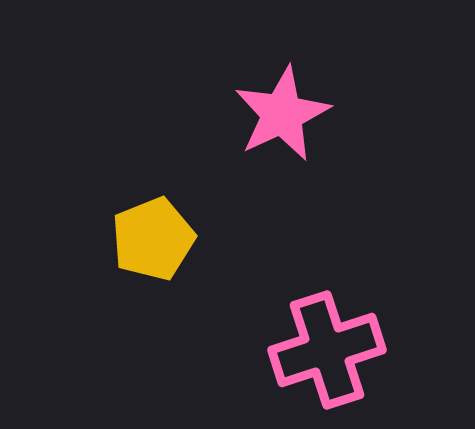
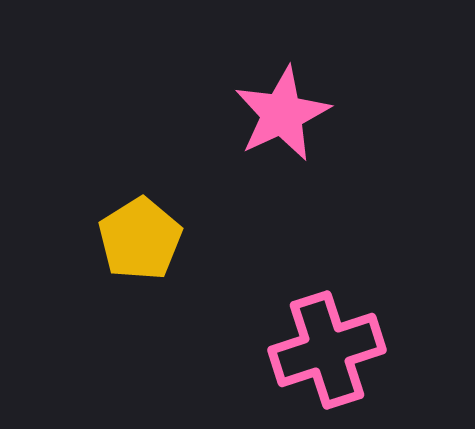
yellow pentagon: moved 13 px left; rotated 10 degrees counterclockwise
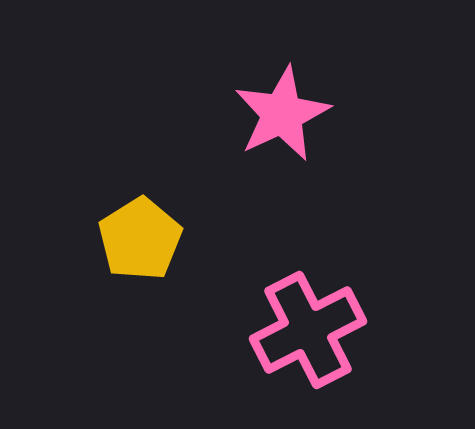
pink cross: moved 19 px left, 20 px up; rotated 9 degrees counterclockwise
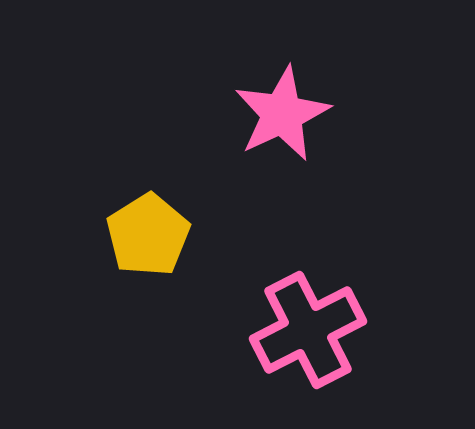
yellow pentagon: moved 8 px right, 4 px up
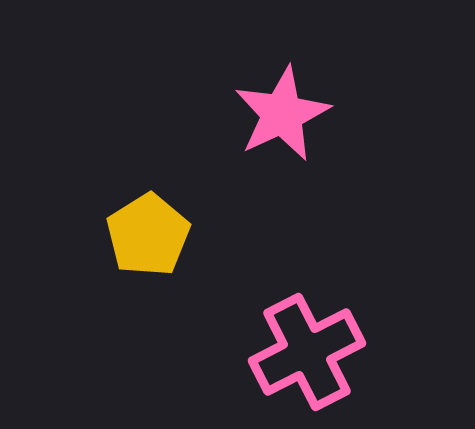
pink cross: moved 1 px left, 22 px down
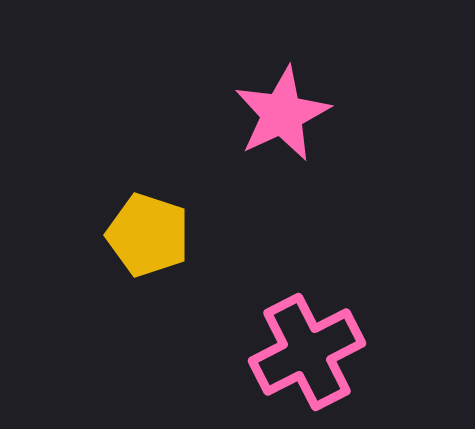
yellow pentagon: rotated 22 degrees counterclockwise
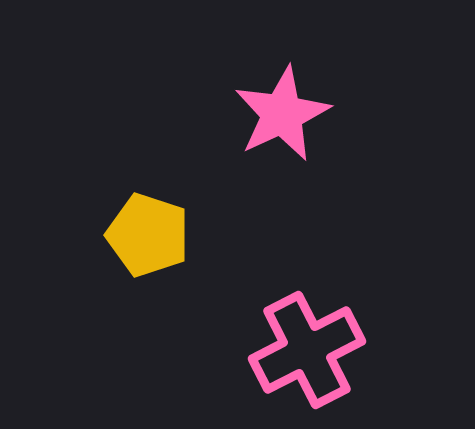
pink cross: moved 2 px up
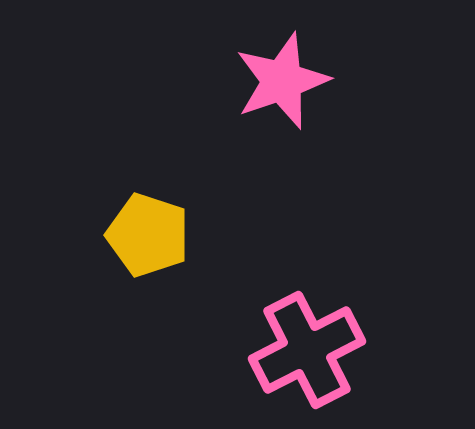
pink star: moved 33 px up; rotated 6 degrees clockwise
